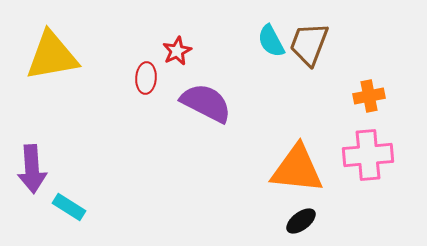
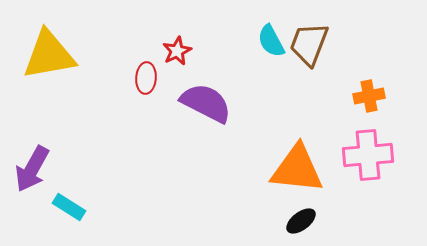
yellow triangle: moved 3 px left, 1 px up
purple arrow: rotated 33 degrees clockwise
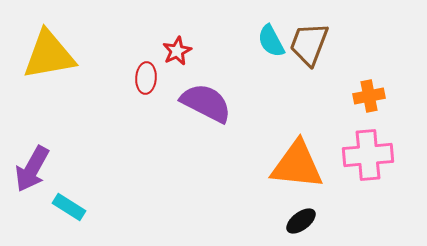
orange triangle: moved 4 px up
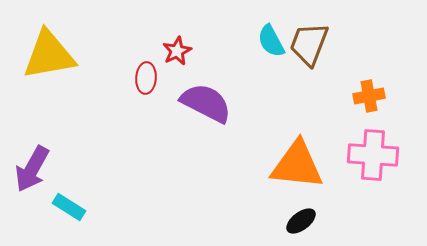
pink cross: moved 5 px right; rotated 9 degrees clockwise
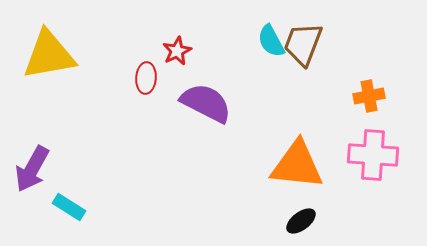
brown trapezoid: moved 6 px left
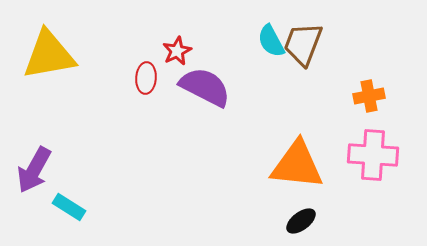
purple semicircle: moved 1 px left, 16 px up
purple arrow: moved 2 px right, 1 px down
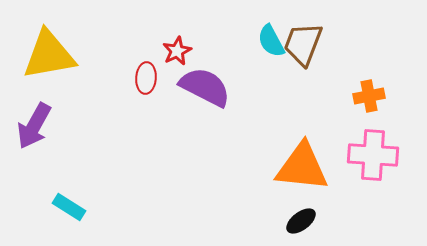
orange triangle: moved 5 px right, 2 px down
purple arrow: moved 44 px up
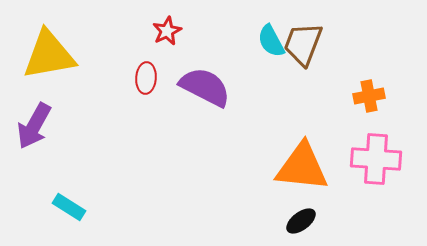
red star: moved 10 px left, 20 px up
pink cross: moved 3 px right, 4 px down
